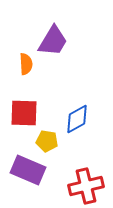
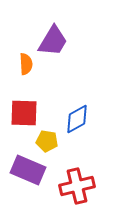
red cross: moved 9 px left
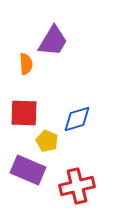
blue diamond: rotated 12 degrees clockwise
yellow pentagon: rotated 15 degrees clockwise
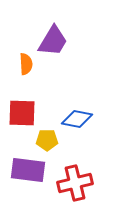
red square: moved 2 px left
blue diamond: rotated 28 degrees clockwise
yellow pentagon: moved 1 px up; rotated 25 degrees counterclockwise
purple rectangle: rotated 16 degrees counterclockwise
red cross: moved 2 px left, 3 px up
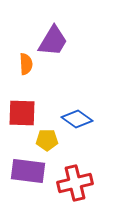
blue diamond: rotated 24 degrees clockwise
purple rectangle: moved 1 px down
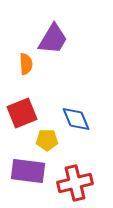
purple trapezoid: moved 2 px up
red square: rotated 24 degrees counterclockwise
blue diamond: moved 1 px left; rotated 32 degrees clockwise
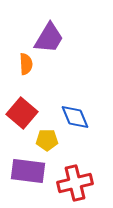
purple trapezoid: moved 4 px left, 1 px up
red square: rotated 28 degrees counterclockwise
blue diamond: moved 1 px left, 2 px up
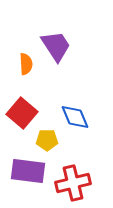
purple trapezoid: moved 7 px right, 8 px down; rotated 64 degrees counterclockwise
red cross: moved 2 px left
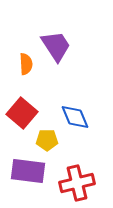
red cross: moved 4 px right
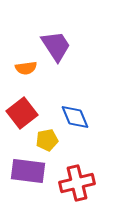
orange semicircle: moved 4 px down; rotated 85 degrees clockwise
red square: rotated 12 degrees clockwise
yellow pentagon: rotated 10 degrees counterclockwise
